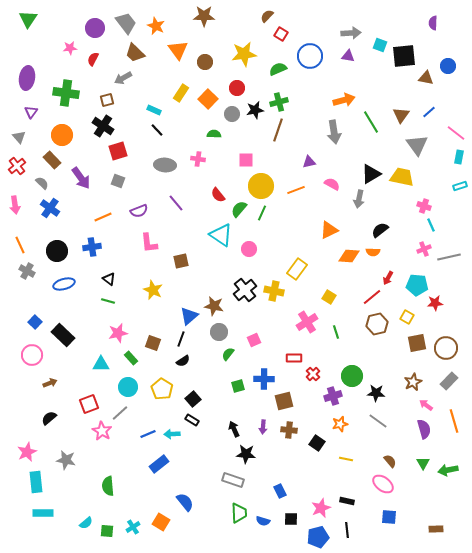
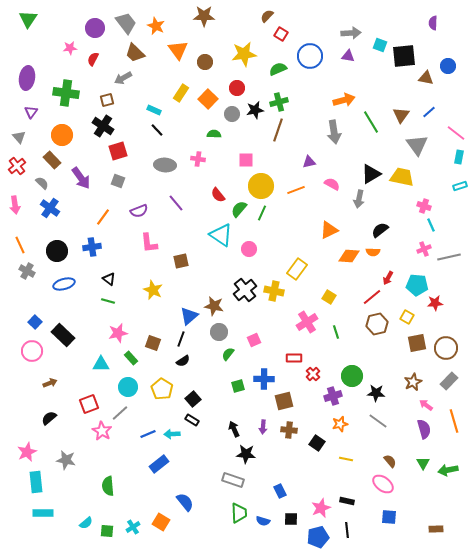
orange line at (103, 217): rotated 30 degrees counterclockwise
pink circle at (32, 355): moved 4 px up
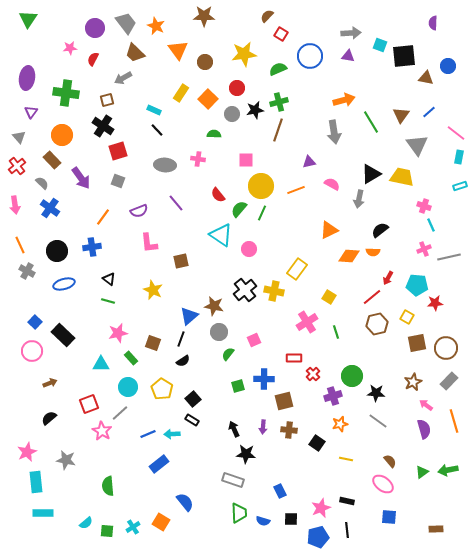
green triangle at (423, 463): moved 1 px left, 9 px down; rotated 24 degrees clockwise
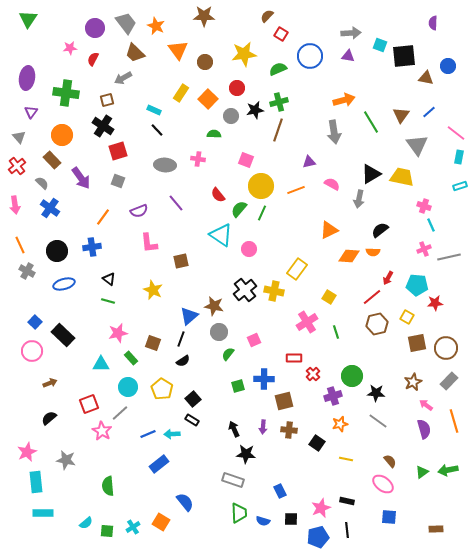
gray circle at (232, 114): moved 1 px left, 2 px down
pink square at (246, 160): rotated 21 degrees clockwise
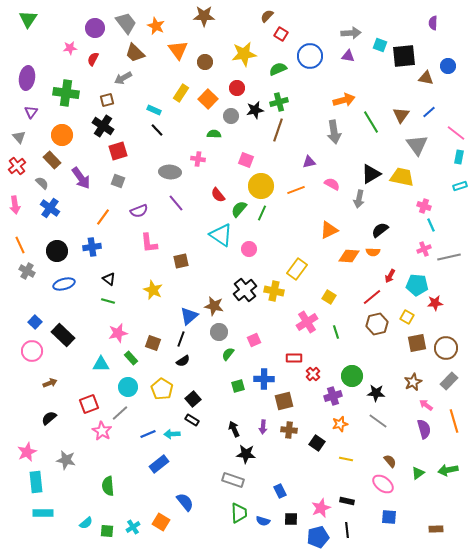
gray ellipse at (165, 165): moved 5 px right, 7 px down
red arrow at (388, 278): moved 2 px right, 2 px up
green triangle at (422, 472): moved 4 px left, 1 px down
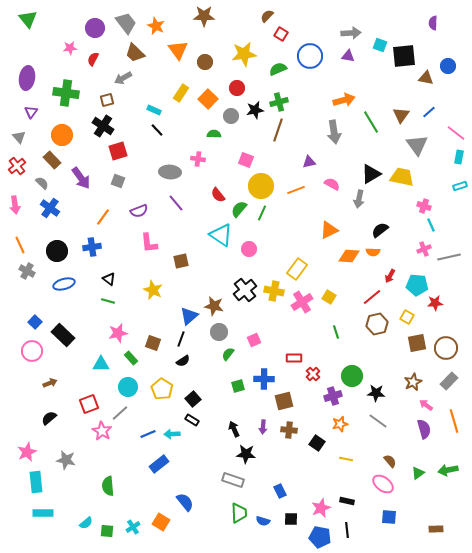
green triangle at (28, 19): rotated 12 degrees counterclockwise
pink cross at (307, 322): moved 5 px left, 20 px up
blue pentagon at (318, 537): moved 2 px right; rotated 25 degrees clockwise
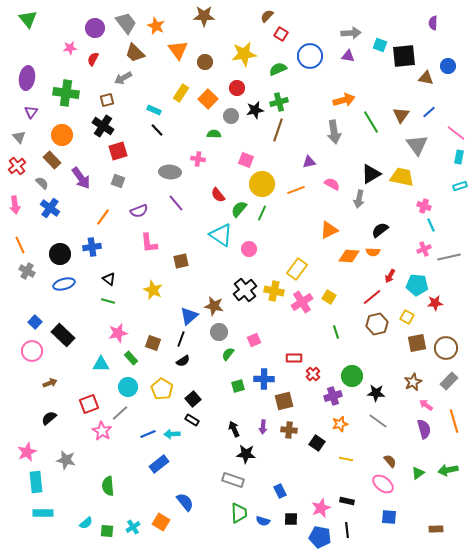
yellow circle at (261, 186): moved 1 px right, 2 px up
black circle at (57, 251): moved 3 px right, 3 px down
